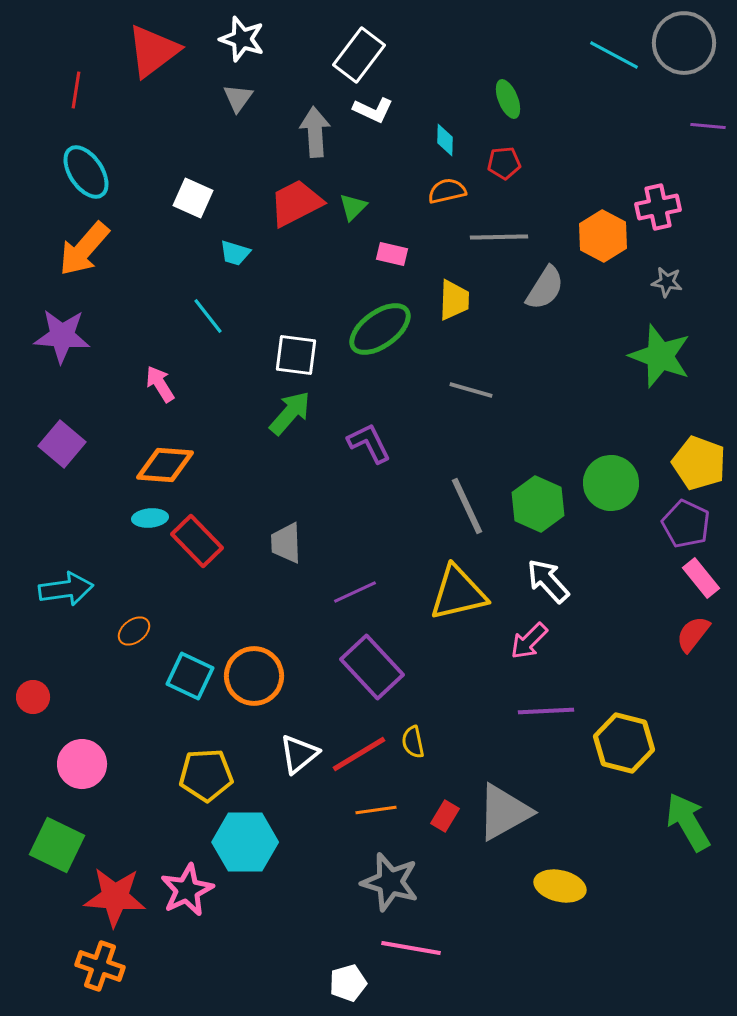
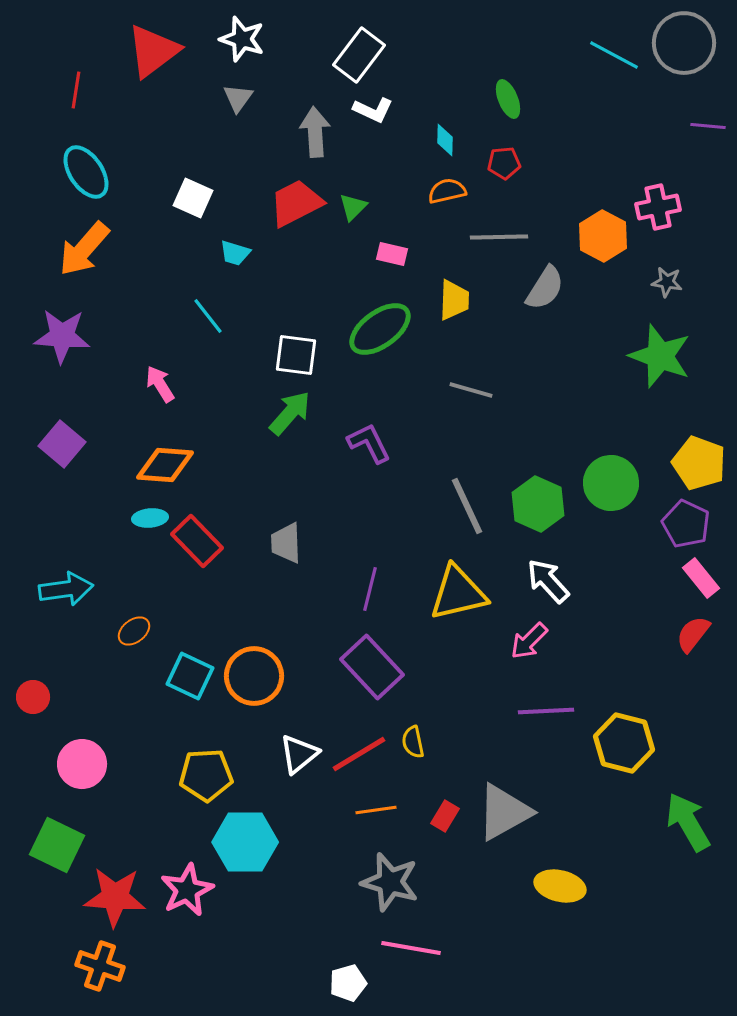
purple line at (355, 592): moved 15 px right, 3 px up; rotated 51 degrees counterclockwise
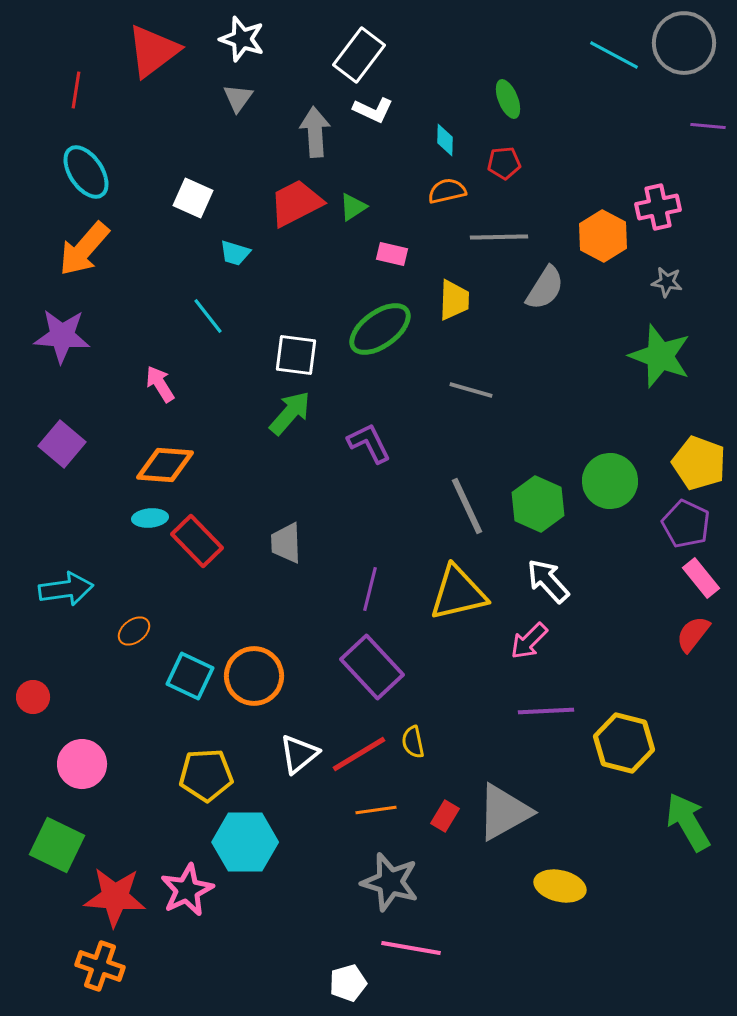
green triangle at (353, 207): rotated 12 degrees clockwise
green circle at (611, 483): moved 1 px left, 2 px up
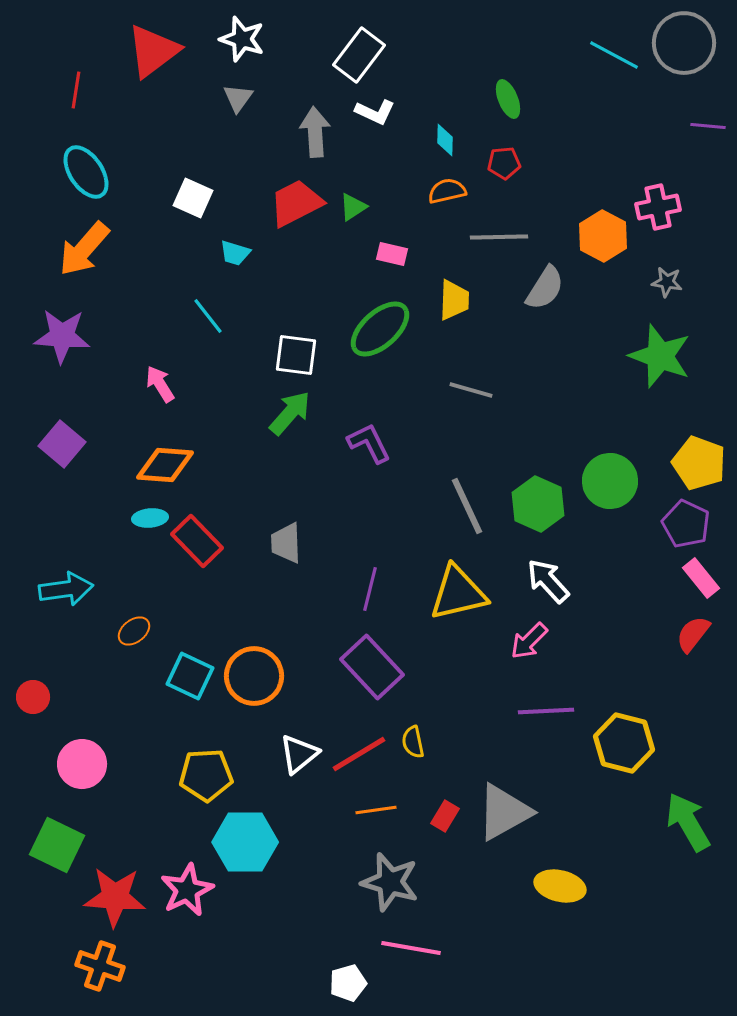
white L-shape at (373, 110): moved 2 px right, 2 px down
green ellipse at (380, 329): rotated 6 degrees counterclockwise
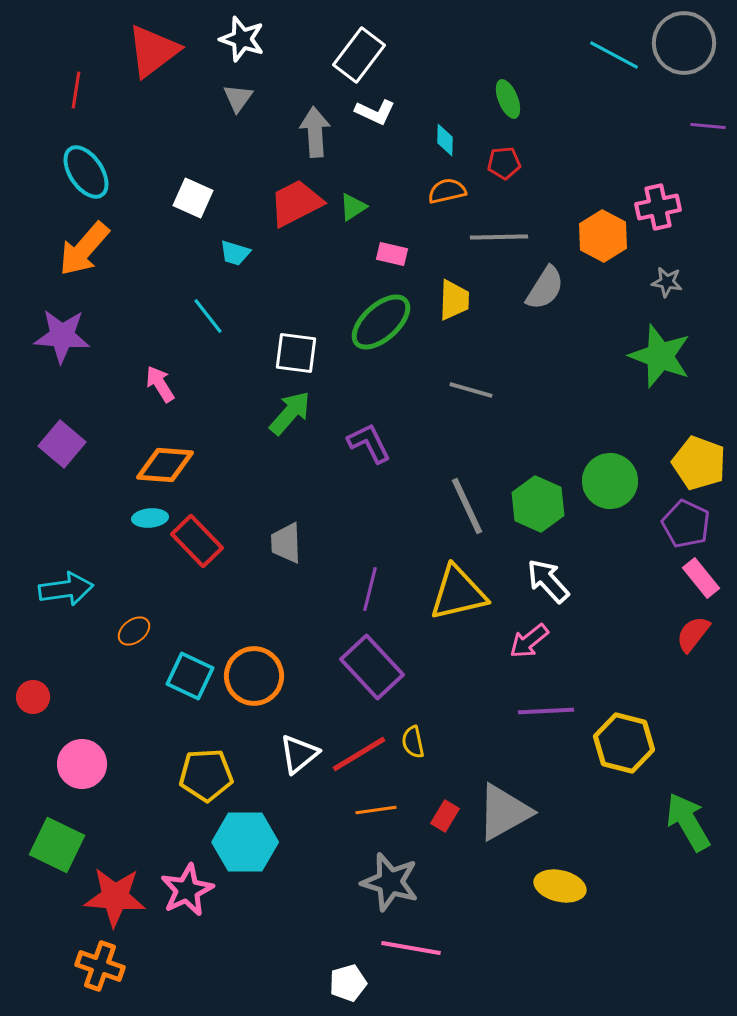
green ellipse at (380, 329): moved 1 px right, 7 px up
white square at (296, 355): moved 2 px up
pink arrow at (529, 641): rotated 6 degrees clockwise
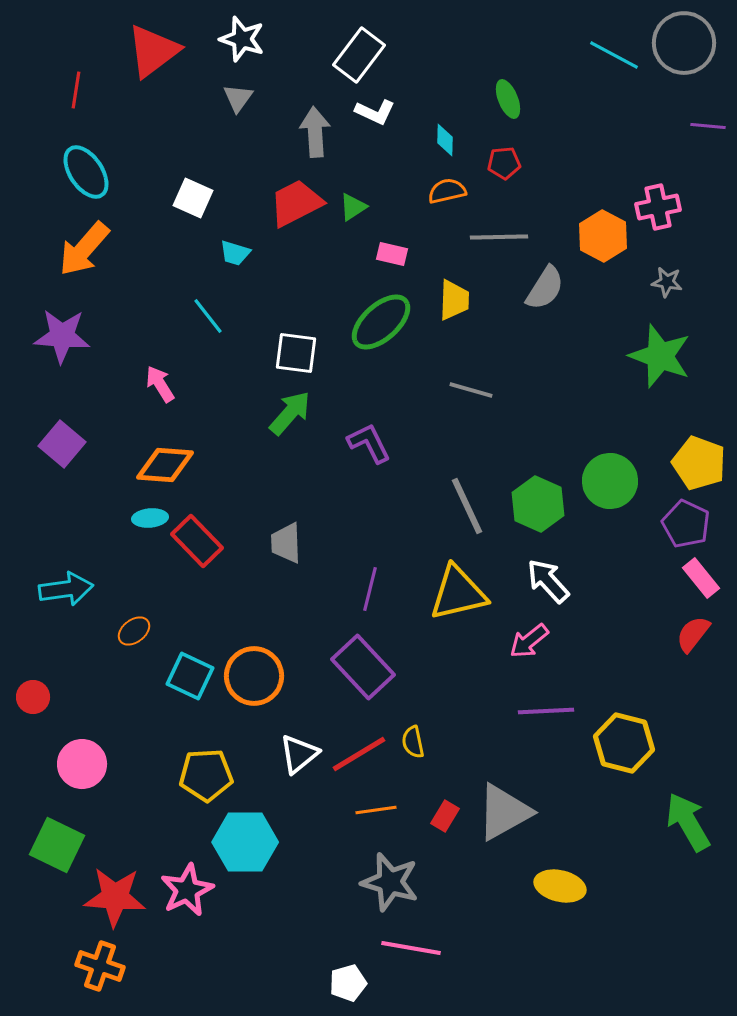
purple rectangle at (372, 667): moved 9 px left
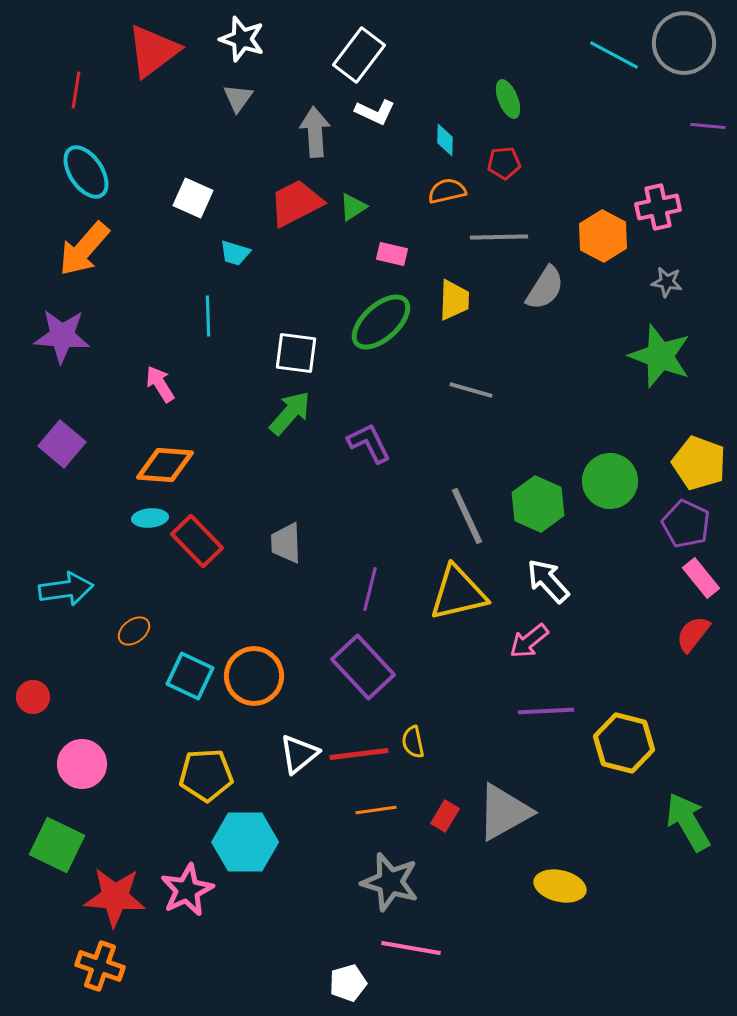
cyan line at (208, 316): rotated 36 degrees clockwise
gray line at (467, 506): moved 10 px down
red line at (359, 754): rotated 24 degrees clockwise
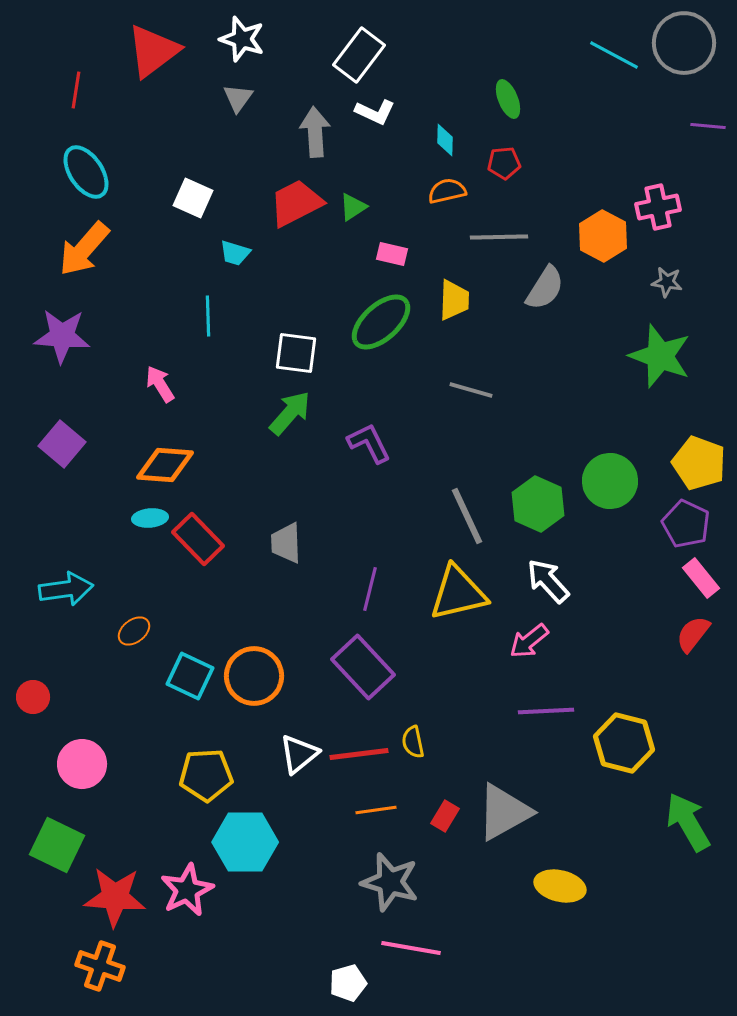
red rectangle at (197, 541): moved 1 px right, 2 px up
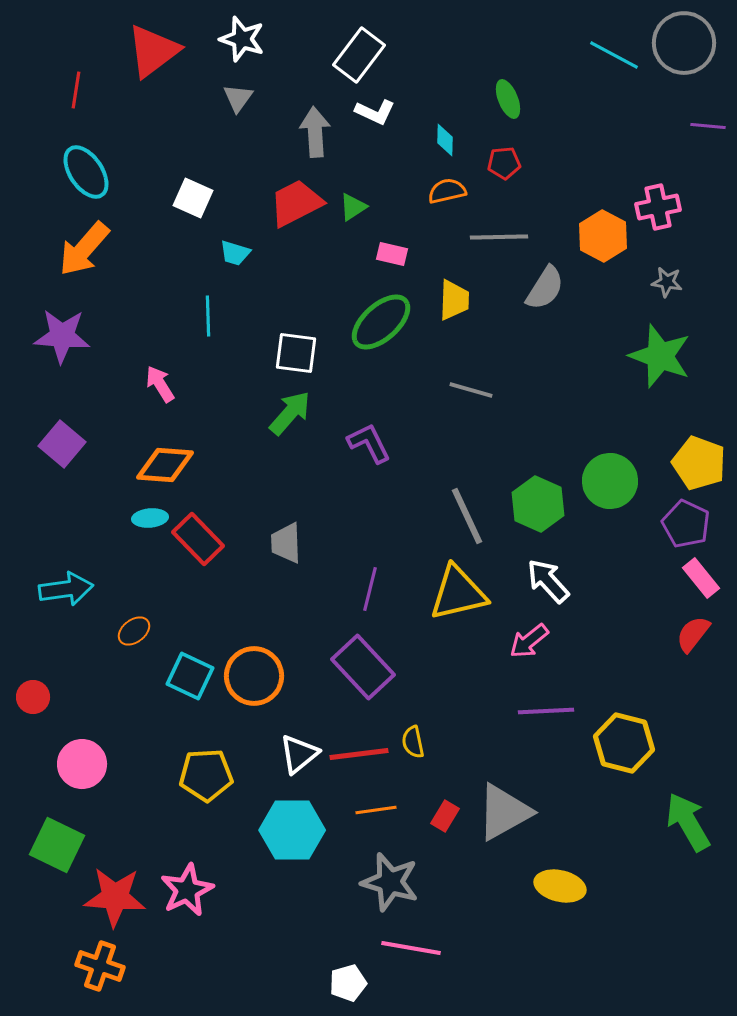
cyan hexagon at (245, 842): moved 47 px right, 12 px up
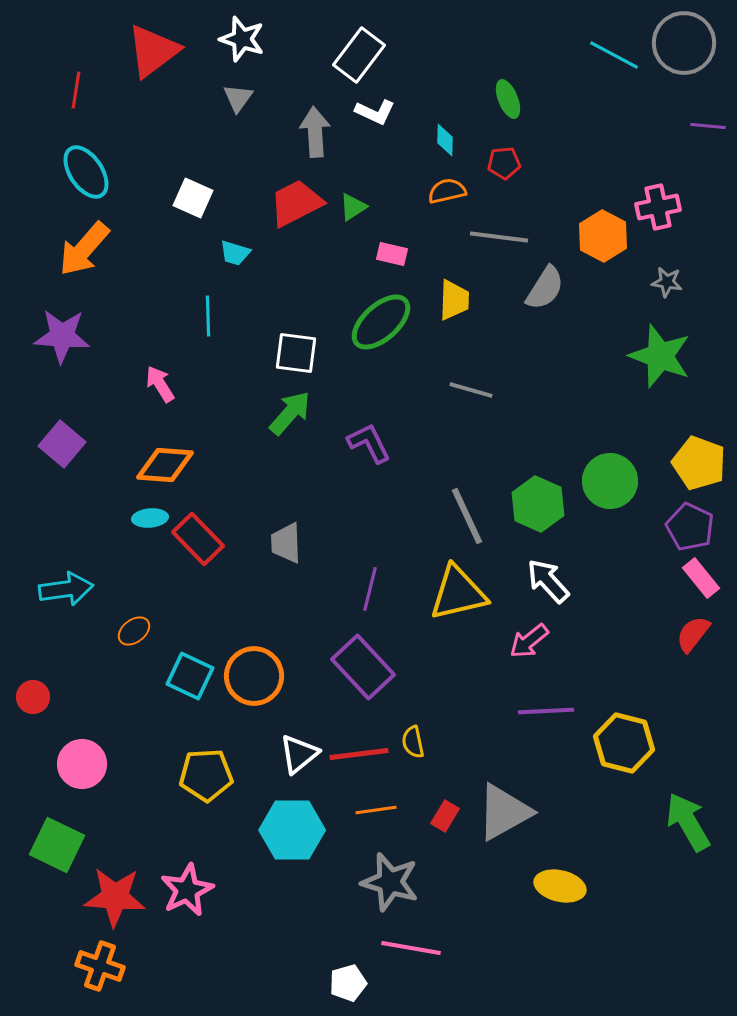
gray line at (499, 237): rotated 8 degrees clockwise
purple pentagon at (686, 524): moved 4 px right, 3 px down
